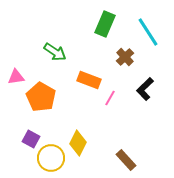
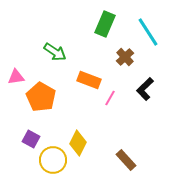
yellow circle: moved 2 px right, 2 px down
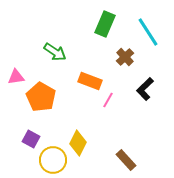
orange rectangle: moved 1 px right, 1 px down
pink line: moved 2 px left, 2 px down
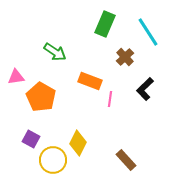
pink line: moved 2 px right, 1 px up; rotated 21 degrees counterclockwise
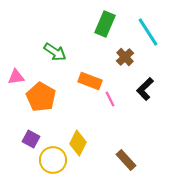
pink line: rotated 35 degrees counterclockwise
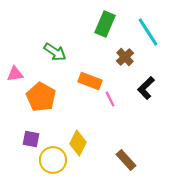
pink triangle: moved 1 px left, 3 px up
black L-shape: moved 1 px right, 1 px up
purple square: rotated 18 degrees counterclockwise
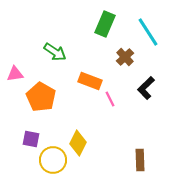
brown rectangle: moved 14 px right; rotated 40 degrees clockwise
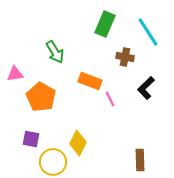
green arrow: rotated 25 degrees clockwise
brown cross: rotated 36 degrees counterclockwise
yellow circle: moved 2 px down
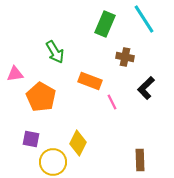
cyan line: moved 4 px left, 13 px up
pink line: moved 2 px right, 3 px down
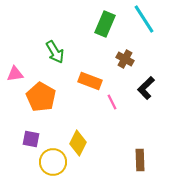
brown cross: moved 2 px down; rotated 18 degrees clockwise
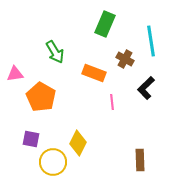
cyan line: moved 7 px right, 22 px down; rotated 24 degrees clockwise
orange rectangle: moved 4 px right, 8 px up
pink line: rotated 21 degrees clockwise
